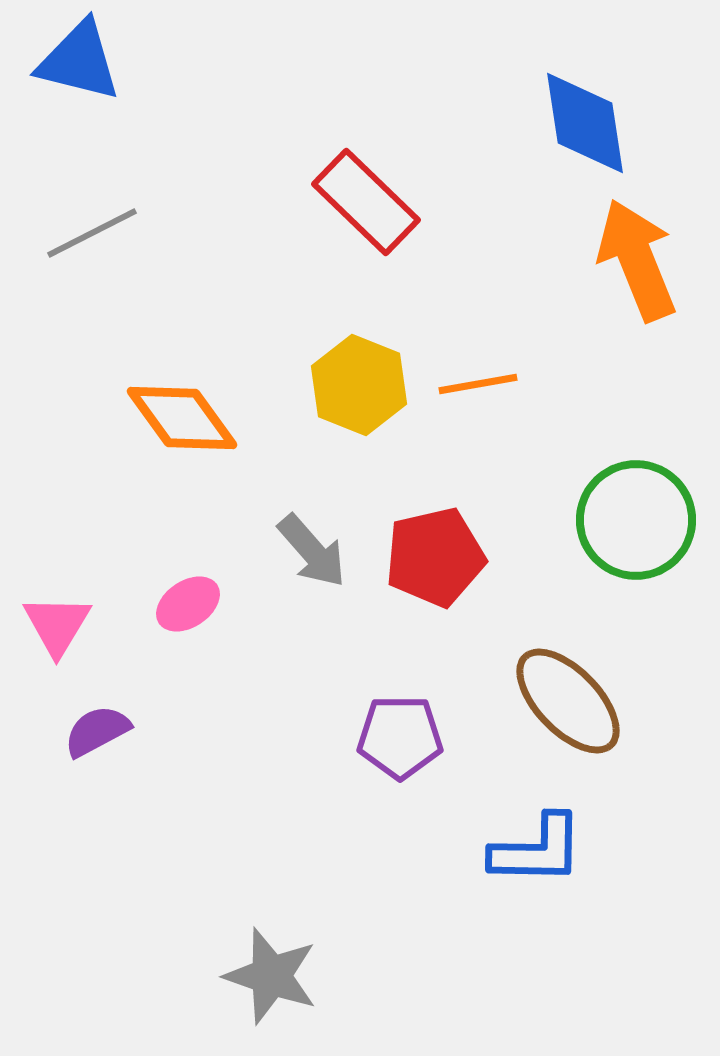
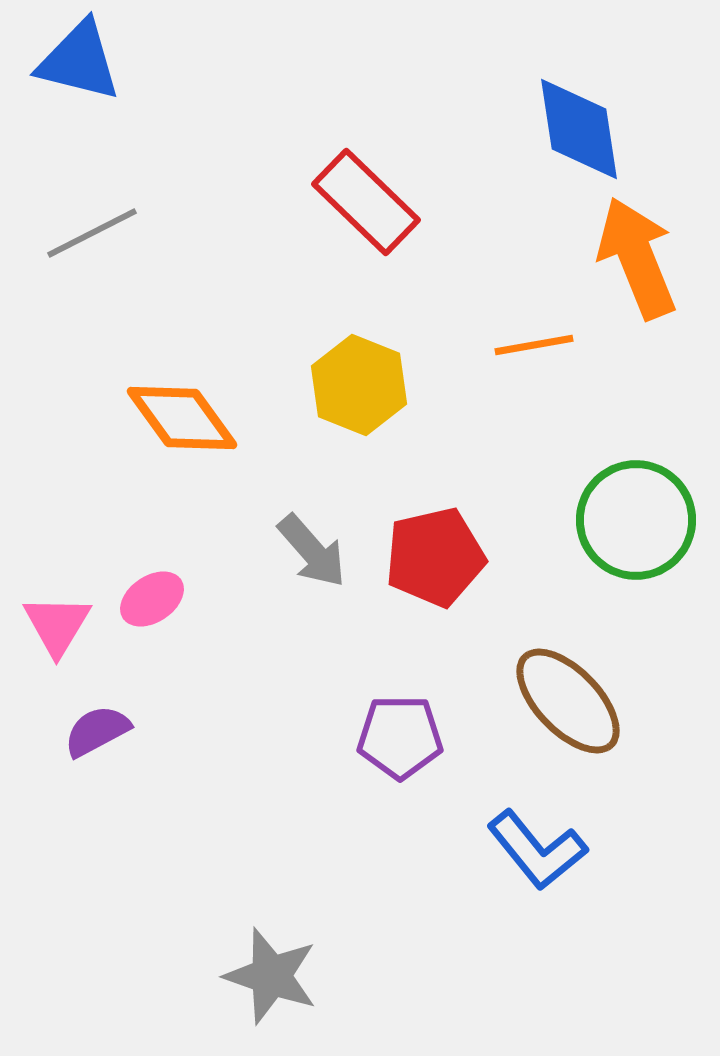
blue diamond: moved 6 px left, 6 px down
orange arrow: moved 2 px up
orange line: moved 56 px right, 39 px up
pink ellipse: moved 36 px left, 5 px up
blue L-shape: rotated 50 degrees clockwise
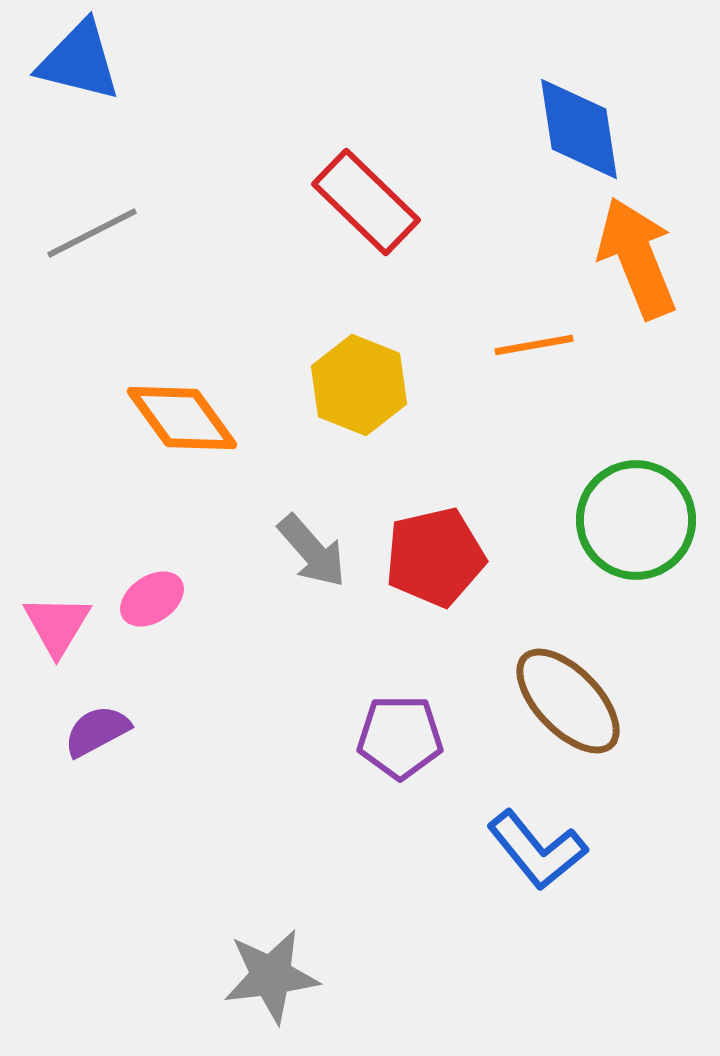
gray star: rotated 26 degrees counterclockwise
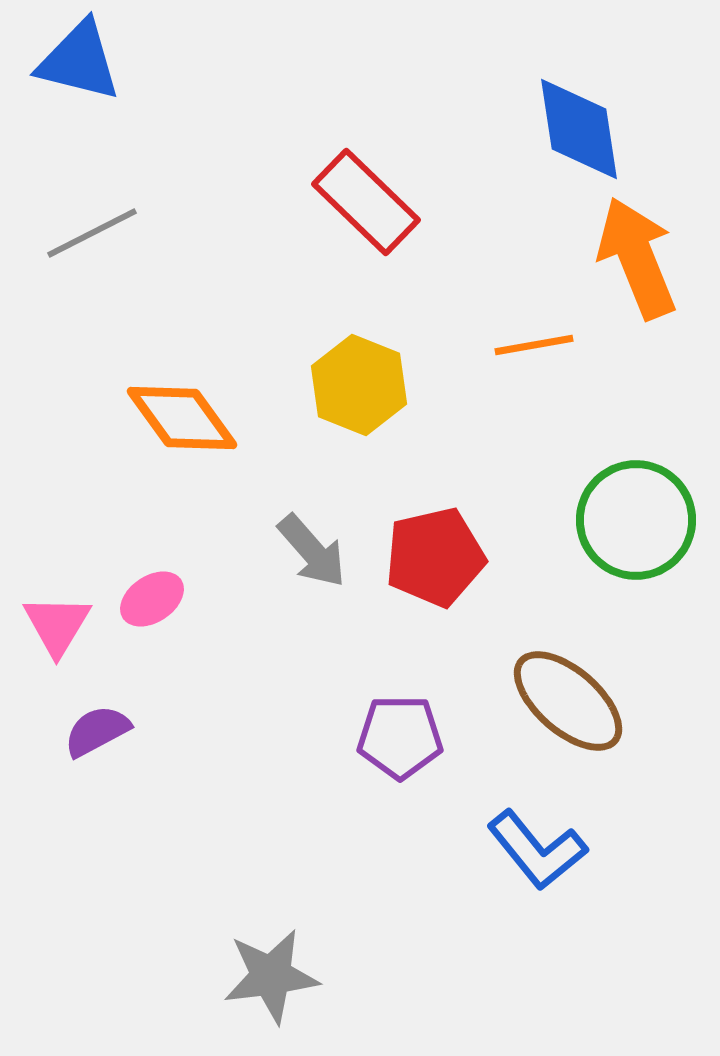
brown ellipse: rotated 5 degrees counterclockwise
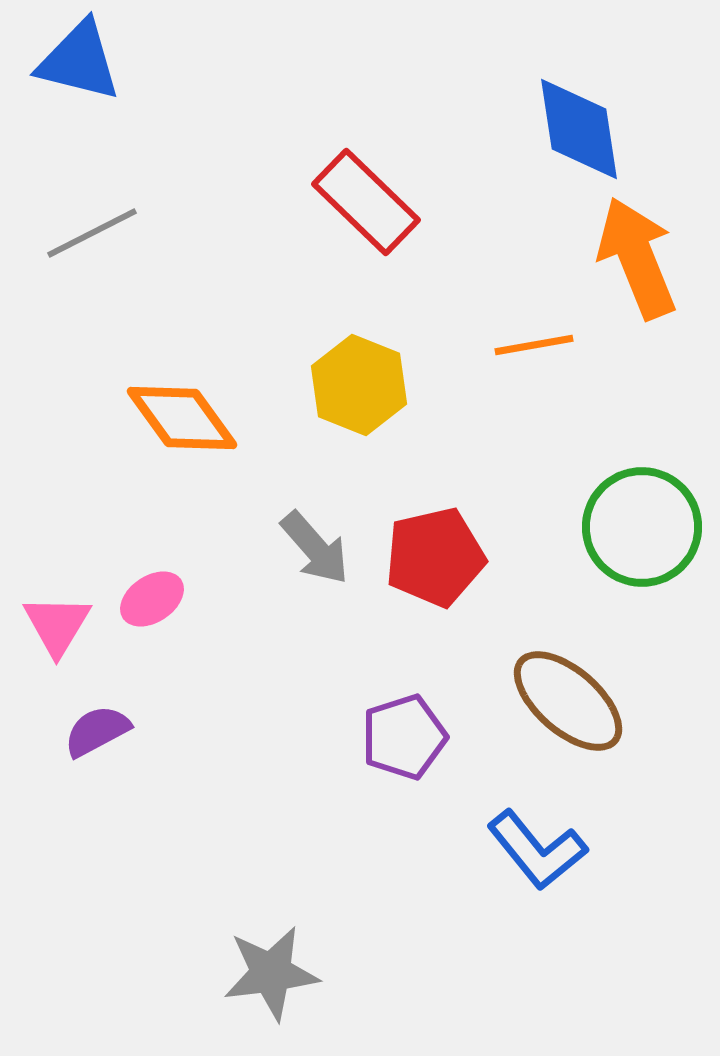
green circle: moved 6 px right, 7 px down
gray arrow: moved 3 px right, 3 px up
purple pentagon: moved 4 px right; rotated 18 degrees counterclockwise
gray star: moved 3 px up
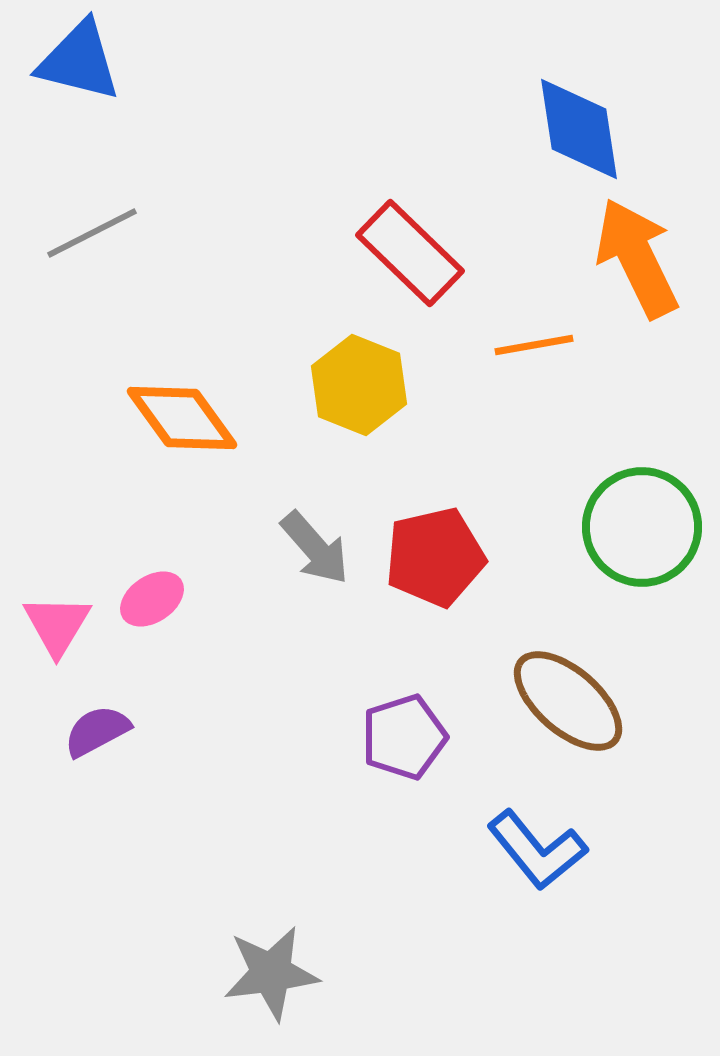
red rectangle: moved 44 px right, 51 px down
orange arrow: rotated 4 degrees counterclockwise
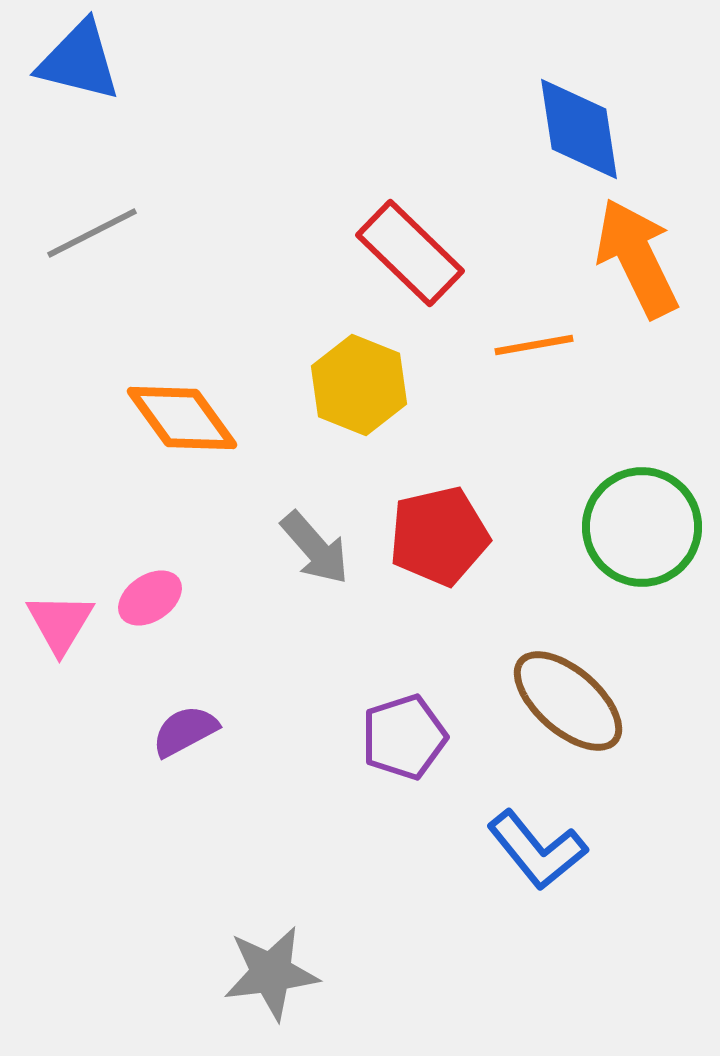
red pentagon: moved 4 px right, 21 px up
pink ellipse: moved 2 px left, 1 px up
pink triangle: moved 3 px right, 2 px up
purple semicircle: moved 88 px right
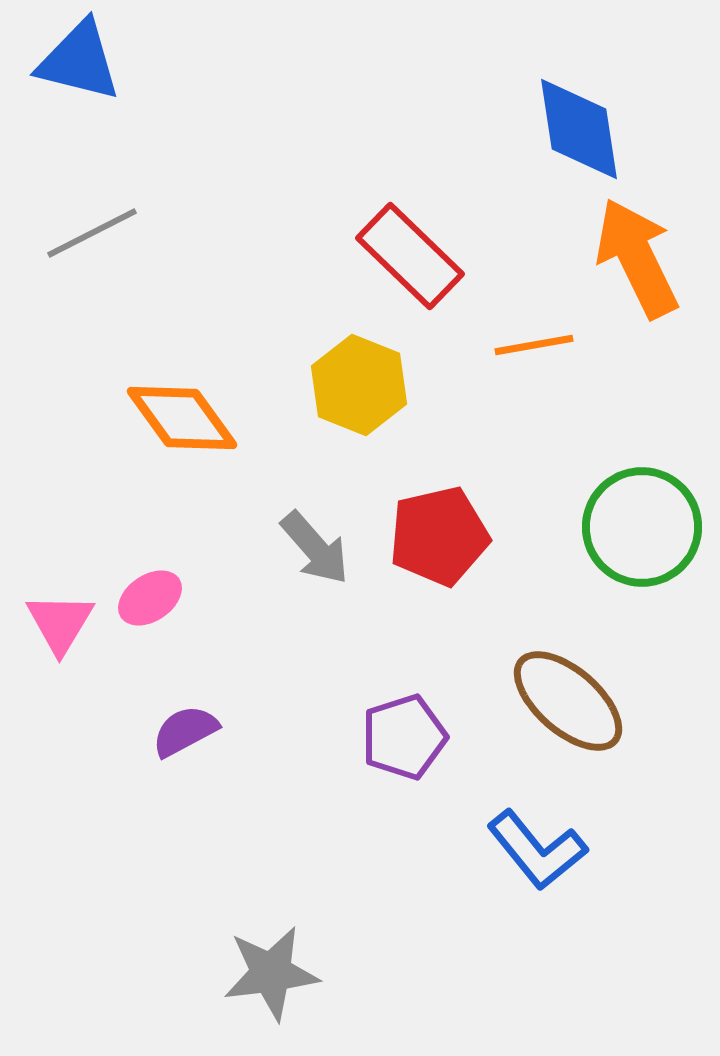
red rectangle: moved 3 px down
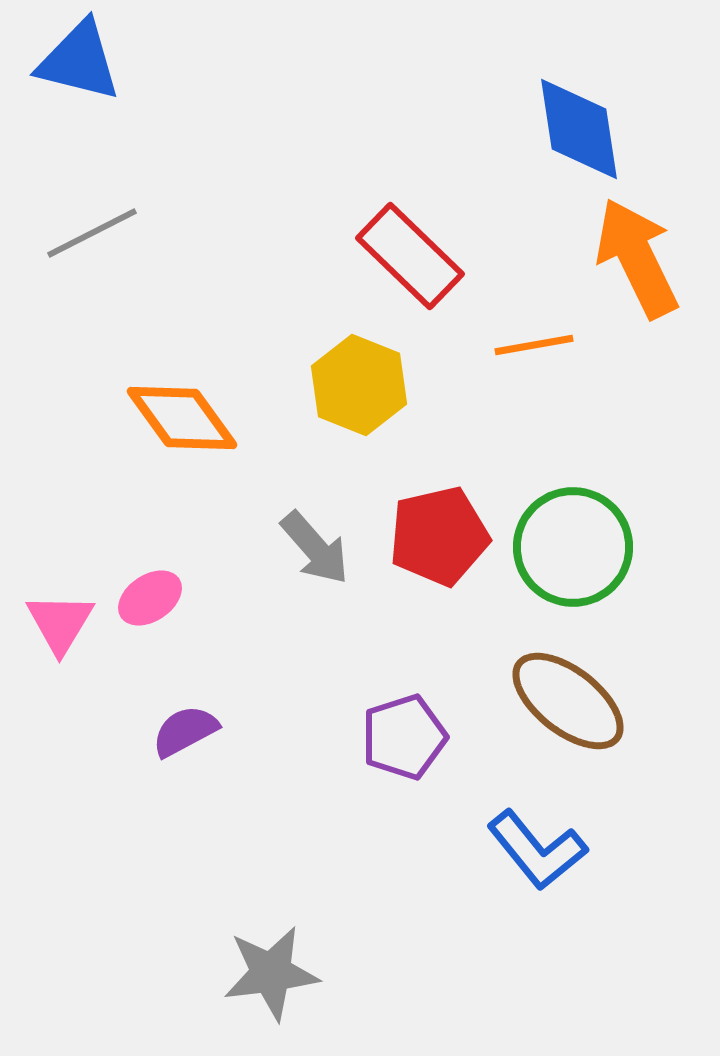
green circle: moved 69 px left, 20 px down
brown ellipse: rotated 3 degrees counterclockwise
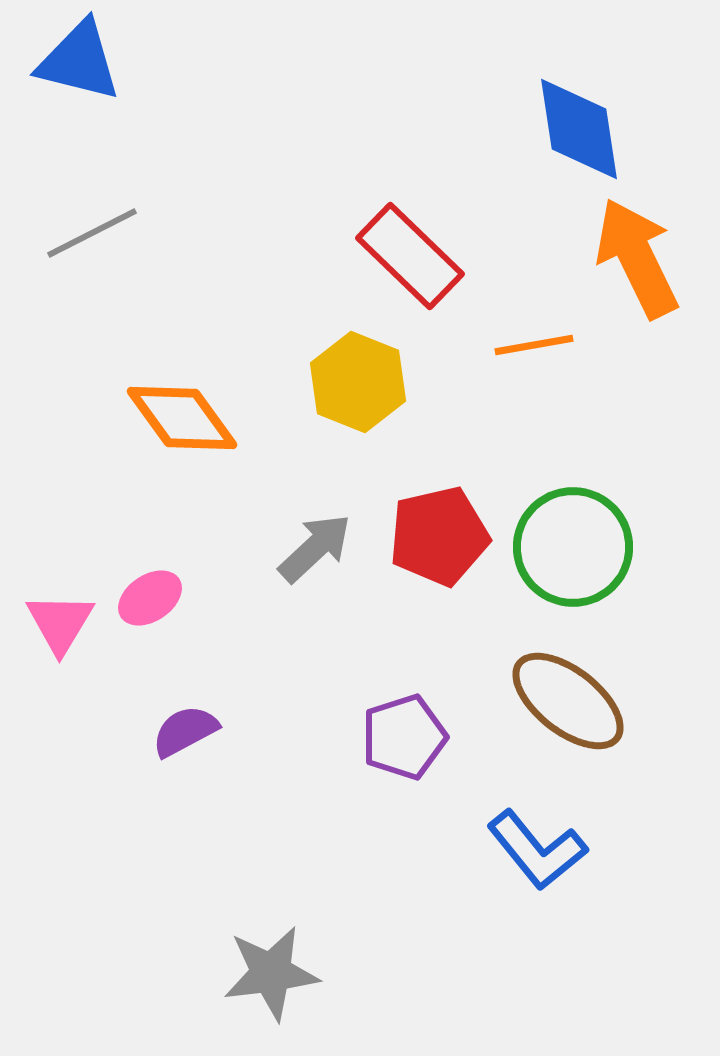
yellow hexagon: moved 1 px left, 3 px up
gray arrow: rotated 92 degrees counterclockwise
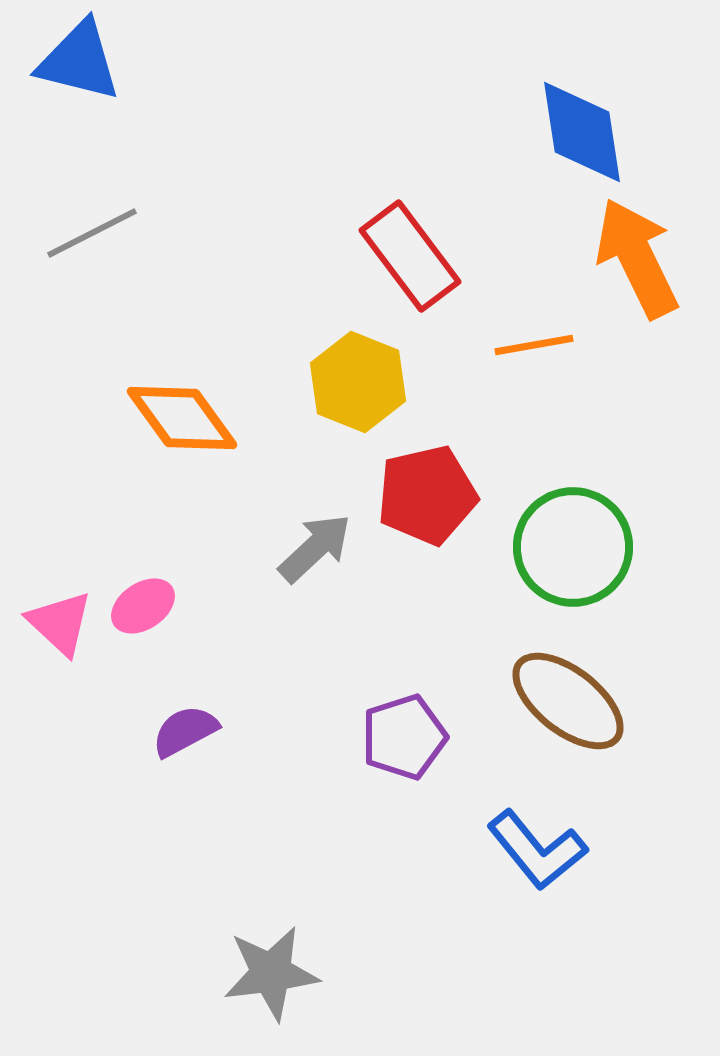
blue diamond: moved 3 px right, 3 px down
red rectangle: rotated 9 degrees clockwise
red pentagon: moved 12 px left, 41 px up
pink ellipse: moved 7 px left, 8 px down
pink triangle: rotated 18 degrees counterclockwise
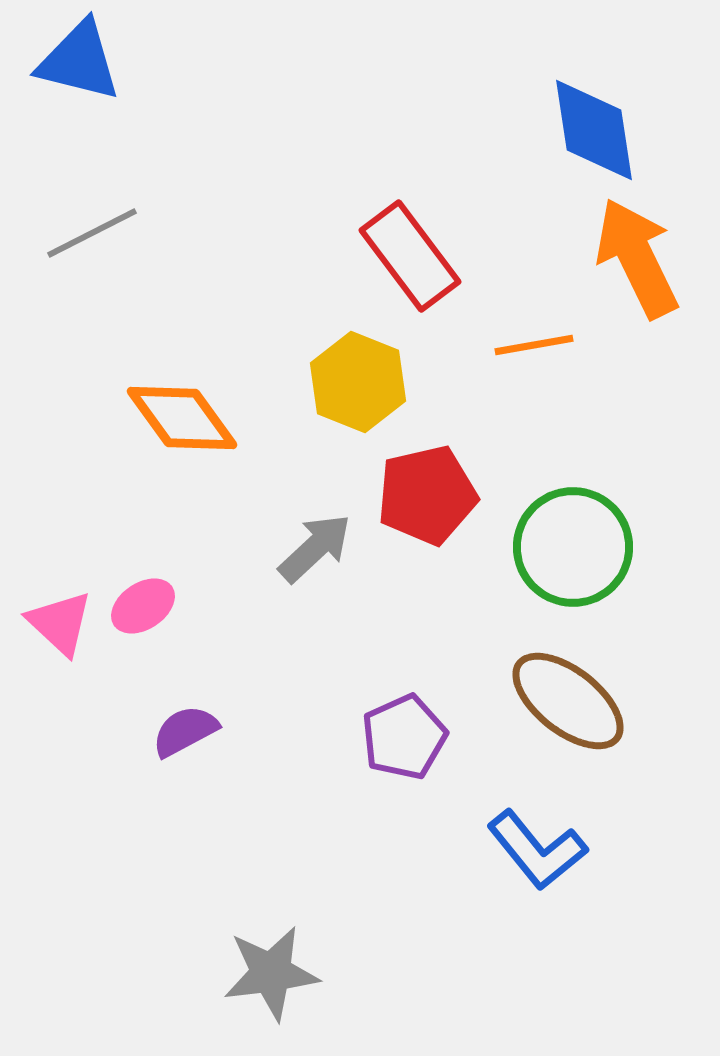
blue diamond: moved 12 px right, 2 px up
purple pentagon: rotated 6 degrees counterclockwise
